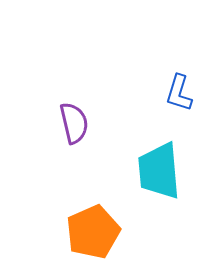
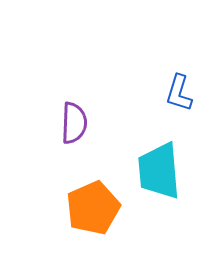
purple semicircle: rotated 15 degrees clockwise
orange pentagon: moved 24 px up
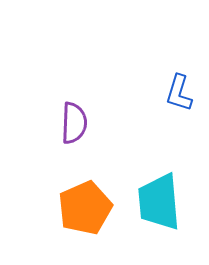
cyan trapezoid: moved 31 px down
orange pentagon: moved 8 px left
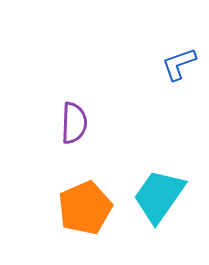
blue L-shape: moved 29 px up; rotated 54 degrees clockwise
cyan trapezoid: moved 6 px up; rotated 40 degrees clockwise
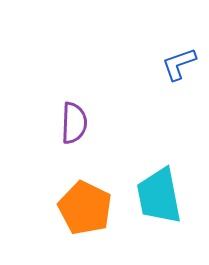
cyan trapezoid: rotated 46 degrees counterclockwise
orange pentagon: rotated 22 degrees counterclockwise
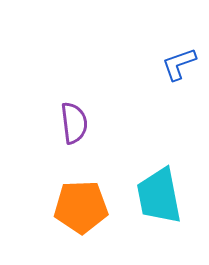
purple semicircle: rotated 9 degrees counterclockwise
orange pentagon: moved 4 px left, 1 px up; rotated 28 degrees counterclockwise
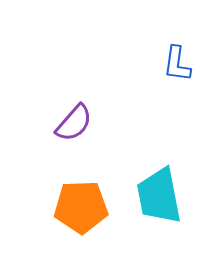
blue L-shape: moved 2 px left; rotated 63 degrees counterclockwise
purple semicircle: rotated 48 degrees clockwise
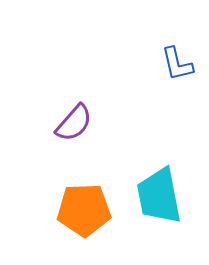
blue L-shape: rotated 21 degrees counterclockwise
orange pentagon: moved 3 px right, 3 px down
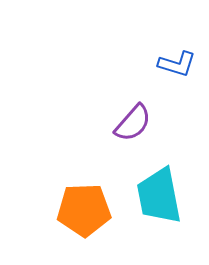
blue L-shape: rotated 60 degrees counterclockwise
purple semicircle: moved 59 px right
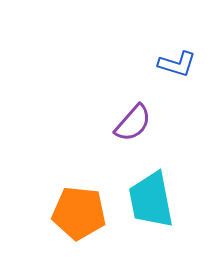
cyan trapezoid: moved 8 px left, 4 px down
orange pentagon: moved 5 px left, 3 px down; rotated 8 degrees clockwise
